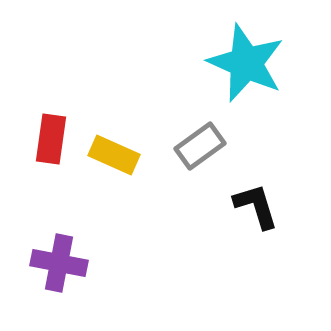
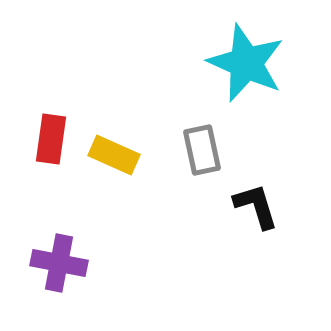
gray rectangle: moved 2 px right, 4 px down; rotated 66 degrees counterclockwise
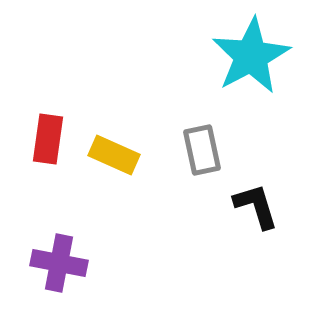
cyan star: moved 5 px right, 7 px up; rotated 20 degrees clockwise
red rectangle: moved 3 px left
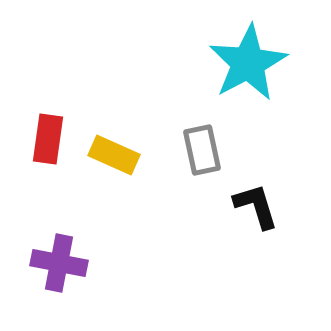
cyan star: moved 3 px left, 7 px down
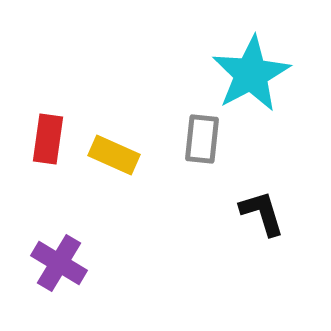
cyan star: moved 3 px right, 11 px down
gray rectangle: moved 11 px up; rotated 18 degrees clockwise
black L-shape: moved 6 px right, 7 px down
purple cross: rotated 20 degrees clockwise
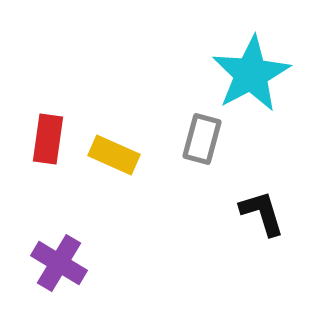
gray rectangle: rotated 9 degrees clockwise
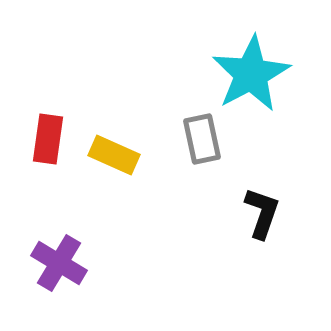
gray rectangle: rotated 27 degrees counterclockwise
black L-shape: rotated 36 degrees clockwise
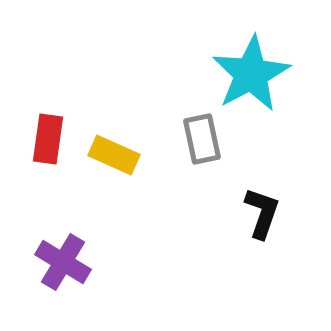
purple cross: moved 4 px right, 1 px up
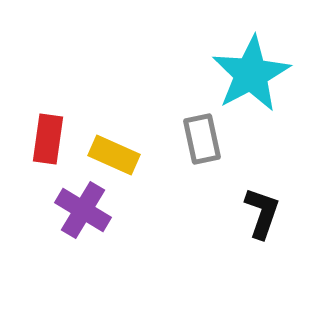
purple cross: moved 20 px right, 52 px up
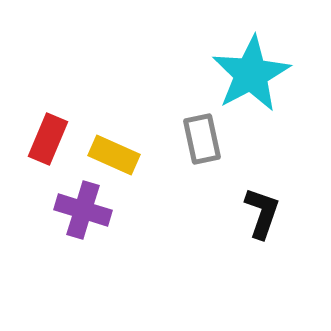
red rectangle: rotated 15 degrees clockwise
purple cross: rotated 14 degrees counterclockwise
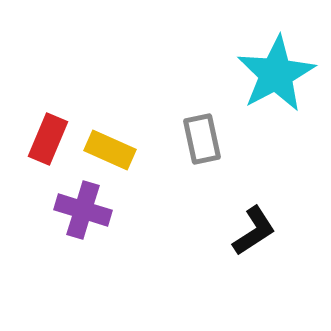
cyan star: moved 25 px right
yellow rectangle: moved 4 px left, 5 px up
black L-shape: moved 8 px left, 18 px down; rotated 38 degrees clockwise
